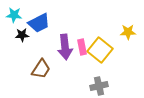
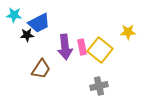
black star: moved 5 px right
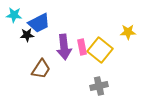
purple arrow: moved 1 px left
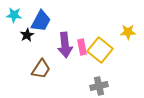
blue trapezoid: moved 2 px right, 2 px up; rotated 35 degrees counterclockwise
black star: rotated 24 degrees counterclockwise
purple arrow: moved 1 px right, 2 px up
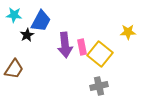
yellow square: moved 4 px down
brown trapezoid: moved 27 px left
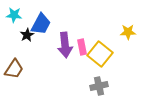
blue trapezoid: moved 3 px down
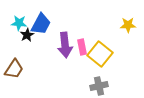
cyan star: moved 5 px right, 8 px down
yellow star: moved 7 px up
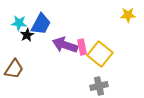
yellow star: moved 10 px up
purple arrow: rotated 115 degrees clockwise
